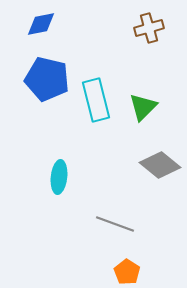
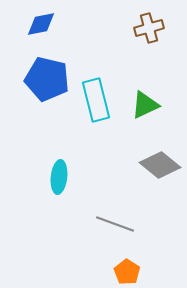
green triangle: moved 2 px right, 2 px up; rotated 20 degrees clockwise
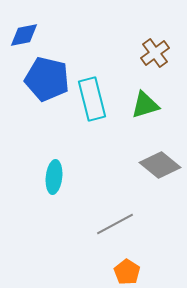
blue diamond: moved 17 px left, 11 px down
brown cross: moved 6 px right, 25 px down; rotated 20 degrees counterclockwise
cyan rectangle: moved 4 px left, 1 px up
green triangle: rotated 8 degrees clockwise
cyan ellipse: moved 5 px left
gray line: rotated 48 degrees counterclockwise
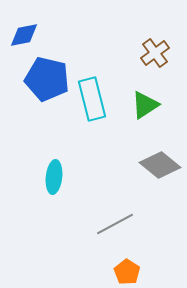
green triangle: rotated 16 degrees counterclockwise
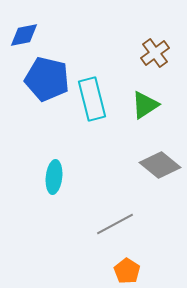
orange pentagon: moved 1 px up
